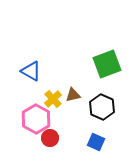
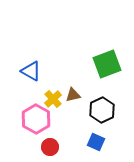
black hexagon: moved 3 px down; rotated 10 degrees clockwise
red circle: moved 9 px down
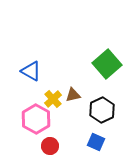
green square: rotated 20 degrees counterclockwise
red circle: moved 1 px up
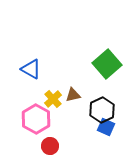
blue triangle: moved 2 px up
blue square: moved 10 px right, 15 px up
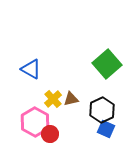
brown triangle: moved 2 px left, 4 px down
pink hexagon: moved 1 px left, 3 px down
blue square: moved 2 px down
red circle: moved 12 px up
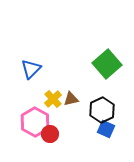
blue triangle: rotated 45 degrees clockwise
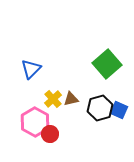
black hexagon: moved 2 px left, 2 px up; rotated 10 degrees clockwise
blue square: moved 13 px right, 19 px up
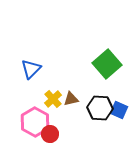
black hexagon: rotated 20 degrees clockwise
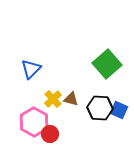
brown triangle: rotated 28 degrees clockwise
pink hexagon: moved 1 px left
